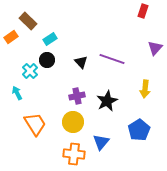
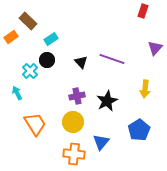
cyan rectangle: moved 1 px right
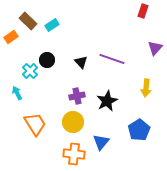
cyan rectangle: moved 1 px right, 14 px up
yellow arrow: moved 1 px right, 1 px up
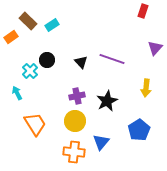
yellow circle: moved 2 px right, 1 px up
orange cross: moved 2 px up
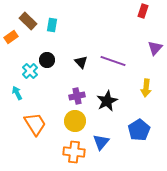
cyan rectangle: rotated 48 degrees counterclockwise
purple line: moved 1 px right, 2 px down
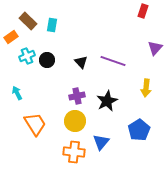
cyan cross: moved 3 px left, 15 px up; rotated 21 degrees clockwise
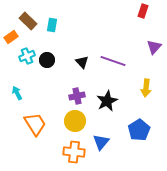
purple triangle: moved 1 px left, 1 px up
black triangle: moved 1 px right
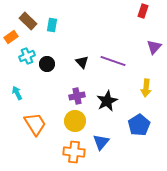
black circle: moved 4 px down
blue pentagon: moved 5 px up
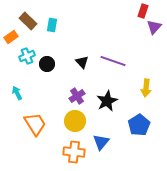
purple triangle: moved 20 px up
purple cross: rotated 21 degrees counterclockwise
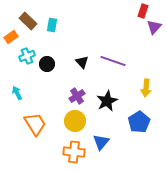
blue pentagon: moved 3 px up
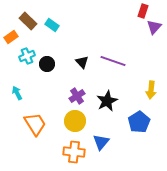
cyan rectangle: rotated 64 degrees counterclockwise
yellow arrow: moved 5 px right, 2 px down
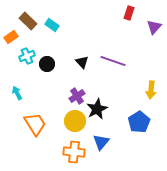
red rectangle: moved 14 px left, 2 px down
black star: moved 10 px left, 8 px down
